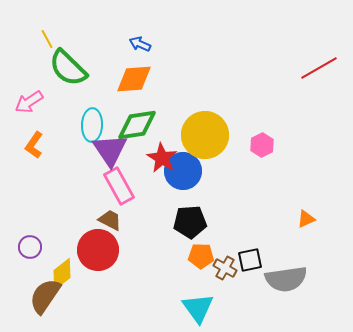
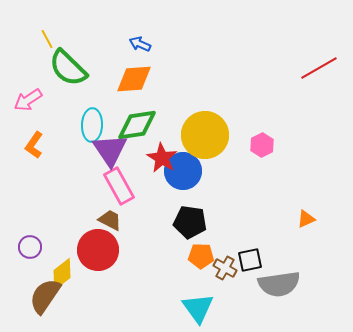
pink arrow: moved 1 px left, 2 px up
black pentagon: rotated 12 degrees clockwise
gray semicircle: moved 7 px left, 5 px down
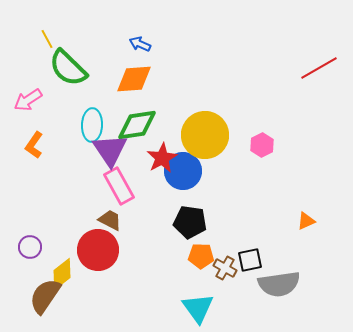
red star: rotated 12 degrees clockwise
orange triangle: moved 2 px down
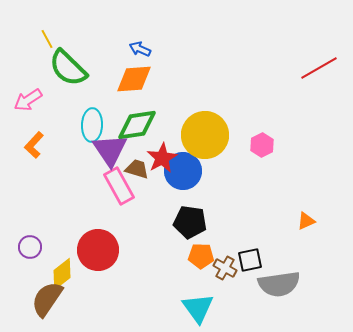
blue arrow: moved 5 px down
orange L-shape: rotated 8 degrees clockwise
brown trapezoid: moved 27 px right, 51 px up; rotated 10 degrees counterclockwise
brown semicircle: moved 2 px right, 3 px down
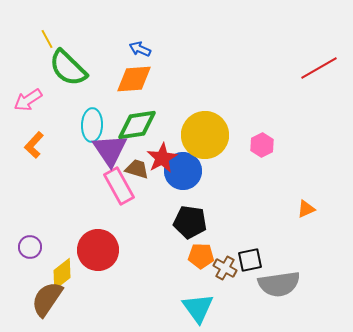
orange triangle: moved 12 px up
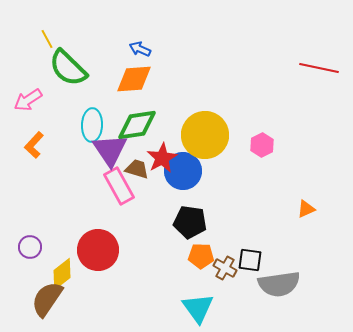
red line: rotated 42 degrees clockwise
black square: rotated 20 degrees clockwise
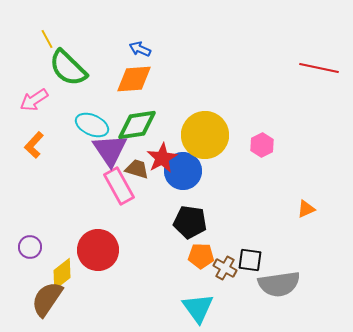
pink arrow: moved 6 px right
cyan ellipse: rotated 68 degrees counterclockwise
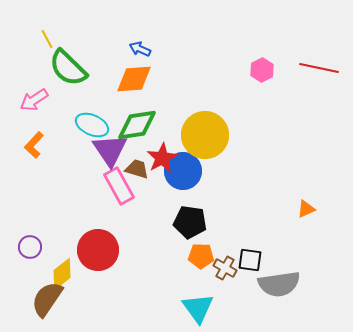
pink hexagon: moved 75 px up
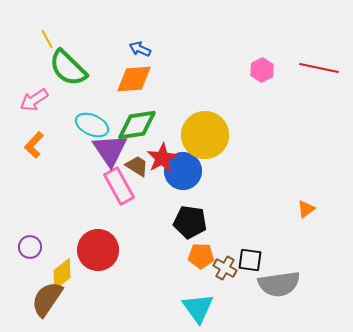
brown trapezoid: moved 3 px up; rotated 15 degrees clockwise
orange triangle: rotated 12 degrees counterclockwise
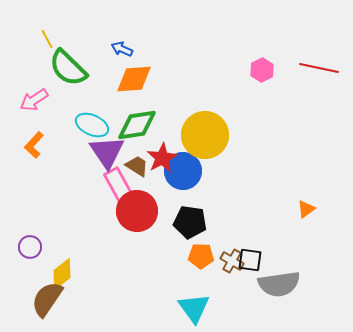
blue arrow: moved 18 px left
purple triangle: moved 3 px left, 2 px down
red circle: moved 39 px right, 39 px up
brown cross: moved 7 px right, 7 px up
cyan triangle: moved 4 px left
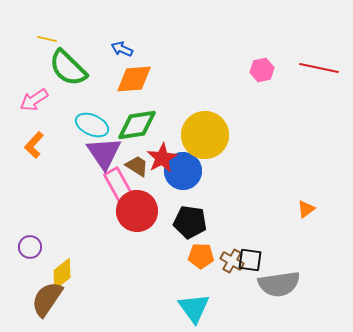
yellow line: rotated 48 degrees counterclockwise
pink hexagon: rotated 15 degrees clockwise
purple triangle: moved 3 px left, 1 px down
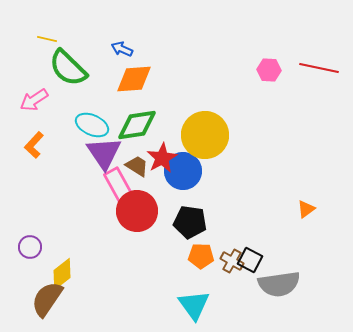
pink hexagon: moved 7 px right; rotated 15 degrees clockwise
black square: rotated 20 degrees clockwise
cyan triangle: moved 3 px up
